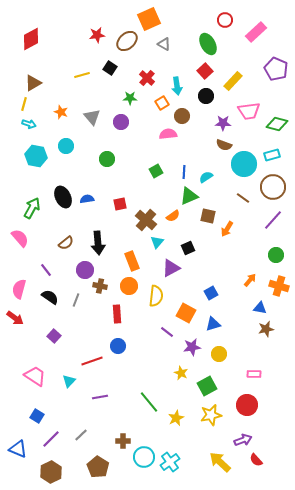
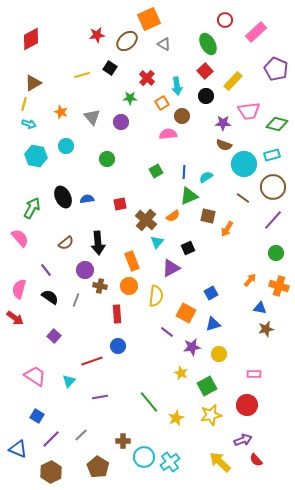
green circle at (276, 255): moved 2 px up
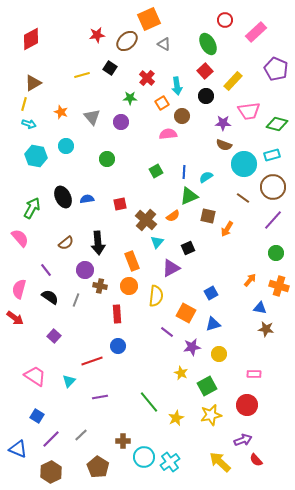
brown star at (266, 329): rotated 21 degrees clockwise
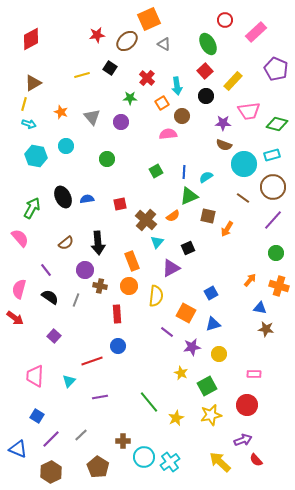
pink trapezoid at (35, 376): rotated 120 degrees counterclockwise
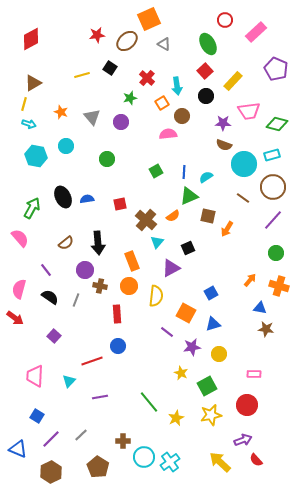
green star at (130, 98): rotated 16 degrees counterclockwise
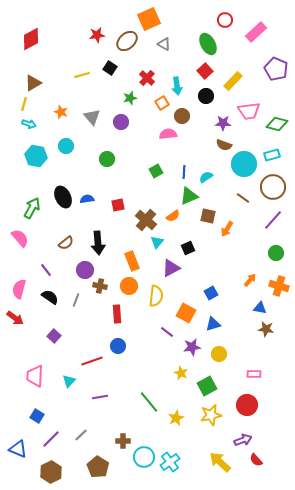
red square at (120, 204): moved 2 px left, 1 px down
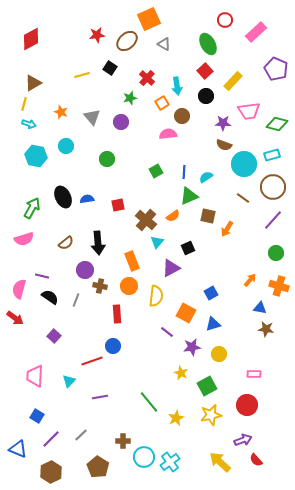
pink semicircle at (20, 238): moved 4 px right, 1 px down; rotated 114 degrees clockwise
purple line at (46, 270): moved 4 px left, 6 px down; rotated 40 degrees counterclockwise
blue circle at (118, 346): moved 5 px left
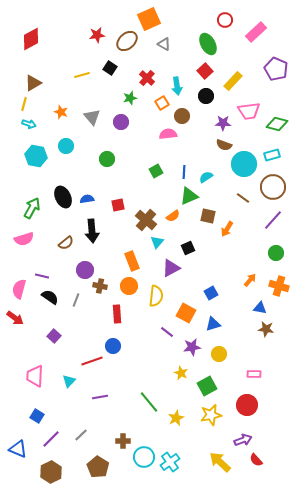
black arrow at (98, 243): moved 6 px left, 12 px up
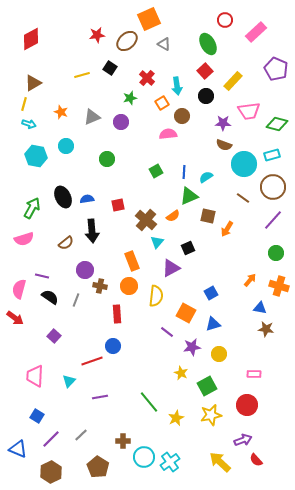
gray triangle at (92, 117): rotated 48 degrees clockwise
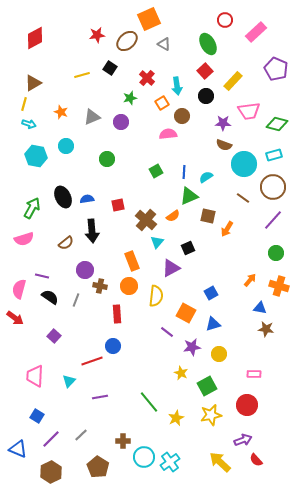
red diamond at (31, 39): moved 4 px right, 1 px up
cyan rectangle at (272, 155): moved 2 px right
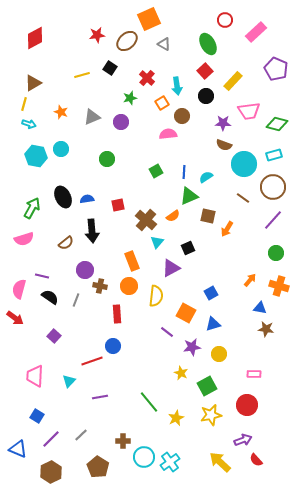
cyan circle at (66, 146): moved 5 px left, 3 px down
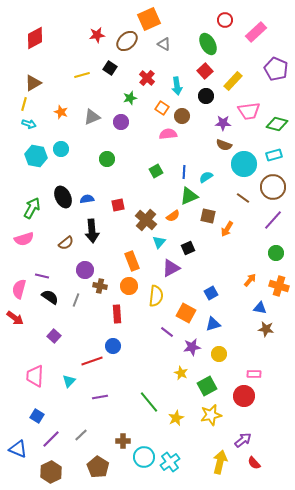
orange square at (162, 103): moved 5 px down; rotated 24 degrees counterclockwise
cyan triangle at (157, 242): moved 2 px right
red circle at (247, 405): moved 3 px left, 9 px up
purple arrow at (243, 440): rotated 18 degrees counterclockwise
red semicircle at (256, 460): moved 2 px left, 3 px down
yellow arrow at (220, 462): rotated 60 degrees clockwise
